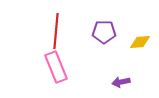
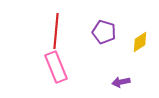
purple pentagon: rotated 15 degrees clockwise
yellow diamond: rotated 30 degrees counterclockwise
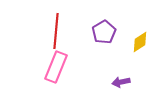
purple pentagon: rotated 25 degrees clockwise
pink rectangle: rotated 44 degrees clockwise
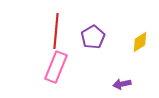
purple pentagon: moved 11 px left, 5 px down
purple arrow: moved 1 px right, 2 px down
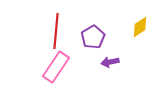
yellow diamond: moved 15 px up
pink rectangle: rotated 12 degrees clockwise
purple arrow: moved 12 px left, 22 px up
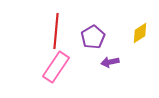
yellow diamond: moved 6 px down
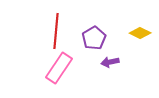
yellow diamond: rotated 60 degrees clockwise
purple pentagon: moved 1 px right, 1 px down
pink rectangle: moved 3 px right, 1 px down
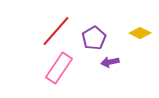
red line: rotated 36 degrees clockwise
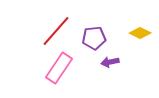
purple pentagon: rotated 25 degrees clockwise
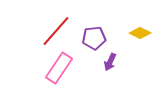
purple arrow: rotated 54 degrees counterclockwise
